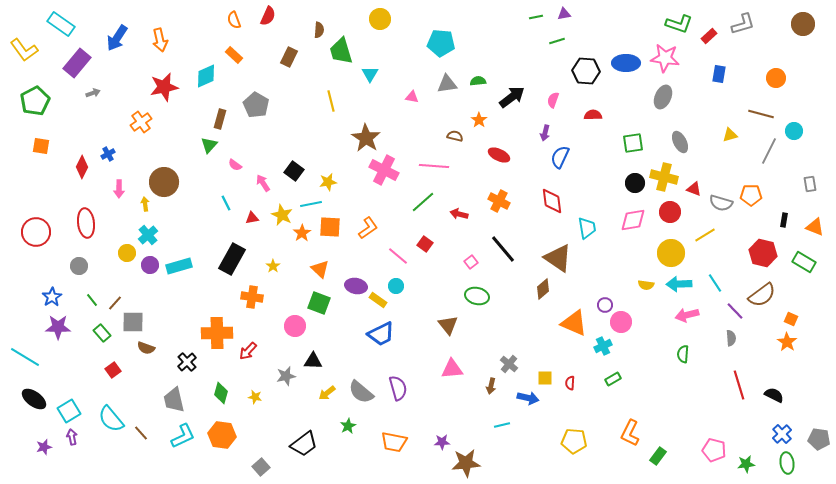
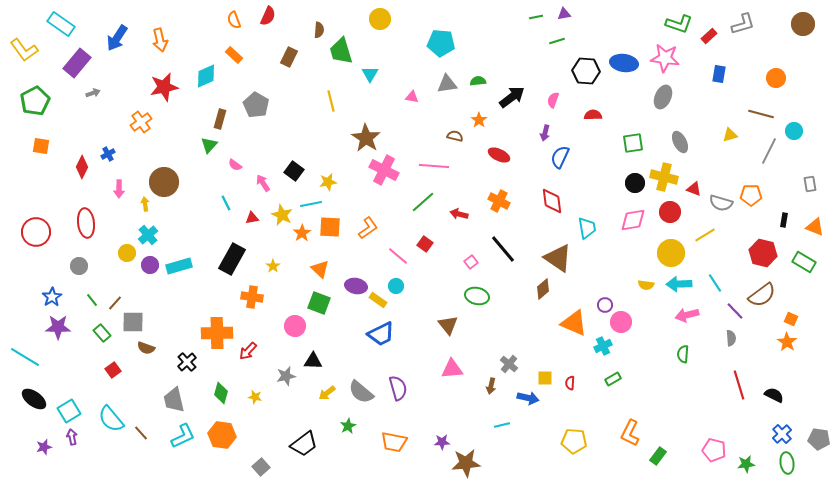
blue ellipse at (626, 63): moved 2 px left; rotated 8 degrees clockwise
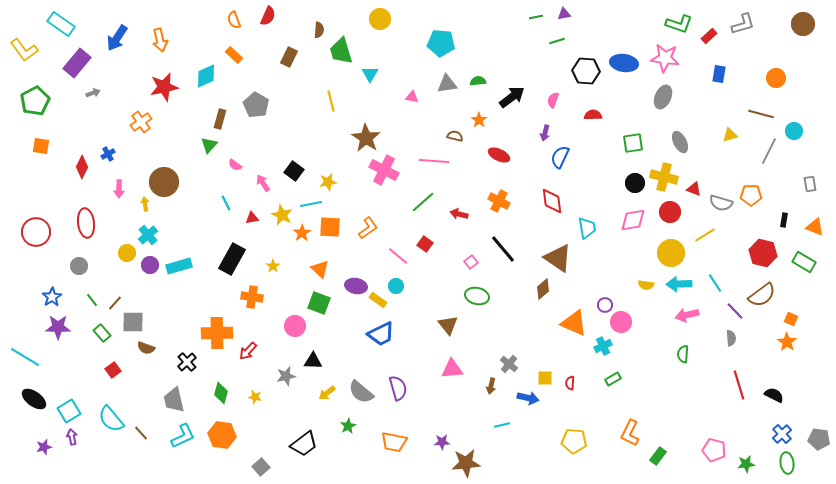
pink line at (434, 166): moved 5 px up
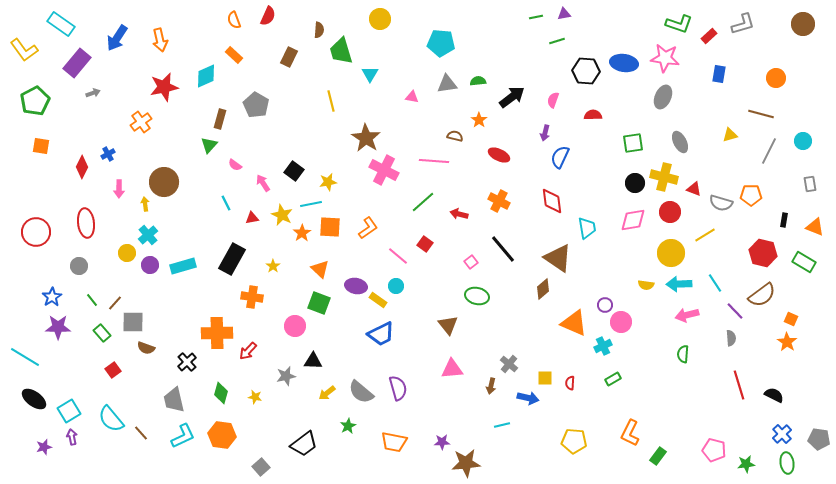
cyan circle at (794, 131): moved 9 px right, 10 px down
cyan rectangle at (179, 266): moved 4 px right
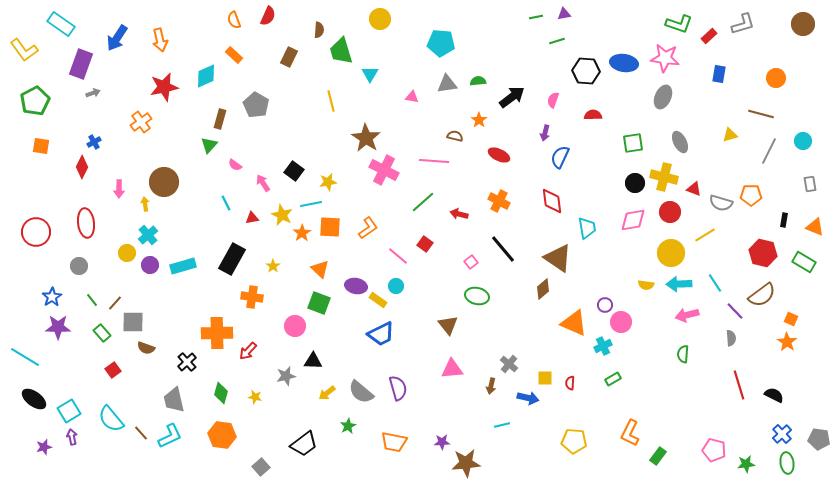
purple rectangle at (77, 63): moved 4 px right, 1 px down; rotated 20 degrees counterclockwise
blue cross at (108, 154): moved 14 px left, 12 px up
cyan L-shape at (183, 436): moved 13 px left
